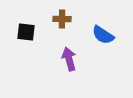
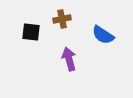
brown cross: rotated 12 degrees counterclockwise
black square: moved 5 px right
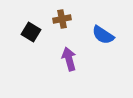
black square: rotated 24 degrees clockwise
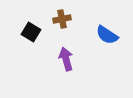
blue semicircle: moved 4 px right
purple arrow: moved 3 px left
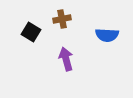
blue semicircle: rotated 30 degrees counterclockwise
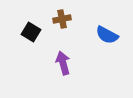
blue semicircle: rotated 25 degrees clockwise
purple arrow: moved 3 px left, 4 px down
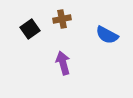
black square: moved 1 px left, 3 px up; rotated 24 degrees clockwise
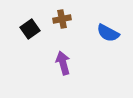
blue semicircle: moved 1 px right, 2 px up
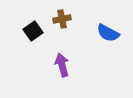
black square: moved 3 px right, 2 px down
purple arrow: moved 1 px left, 2 px down
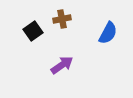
blue semicircle: rotated 90 degrees counterclockwise
purple arrow: rotated 70 degrees clockwise
